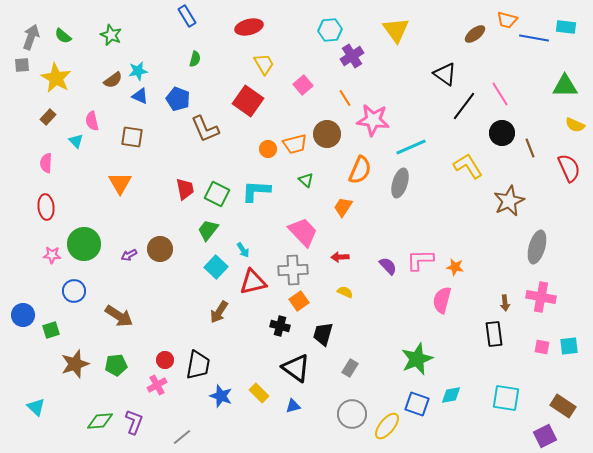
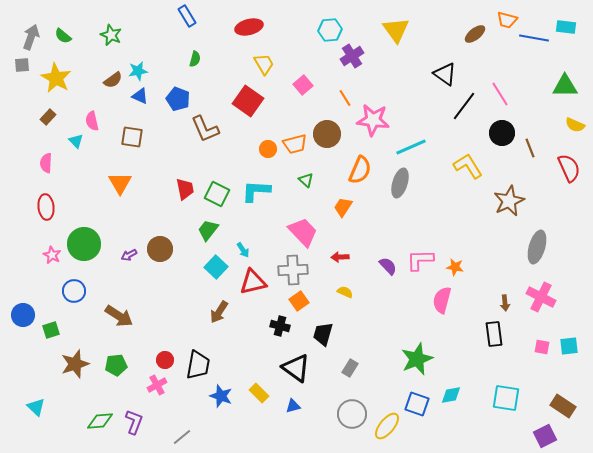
pink star at (52, 255): rotated 24 degrees clockwise
pink cross at (541, 297): rotated 16 degrees clockwise
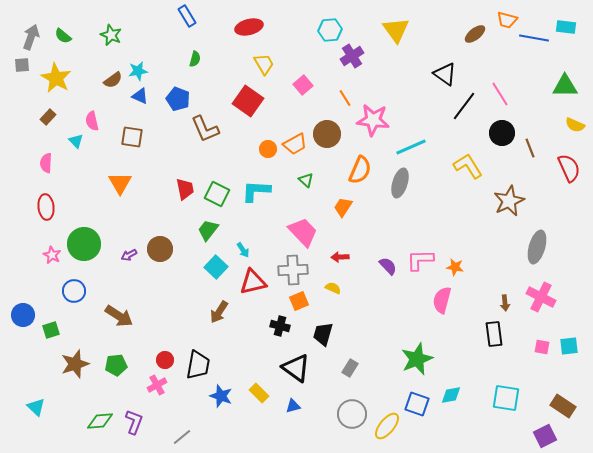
orange trapezoid at (295, 144): rotated 15 degrees counterclockwise
yellow semicircle at (345, 292): moved 12 px left, 4 px up
orange square at (299, 301): rotated 12 degrees clockwise
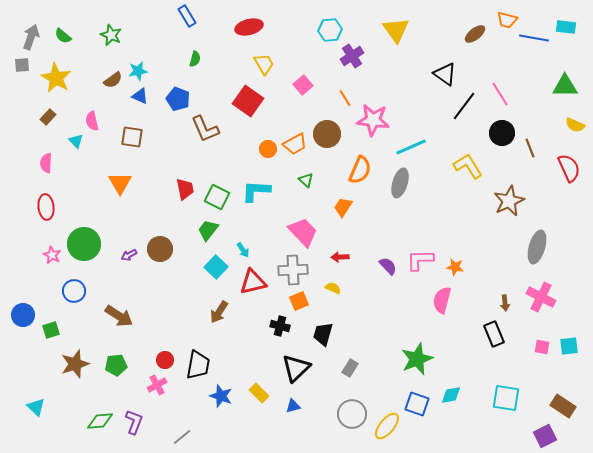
green square at (217, 194): moved 3 px down
black rectangle at (494, 334): rotated 15 degrees counterclockwise
black triangle at (296, 368): rotated 40 degrees clockwise
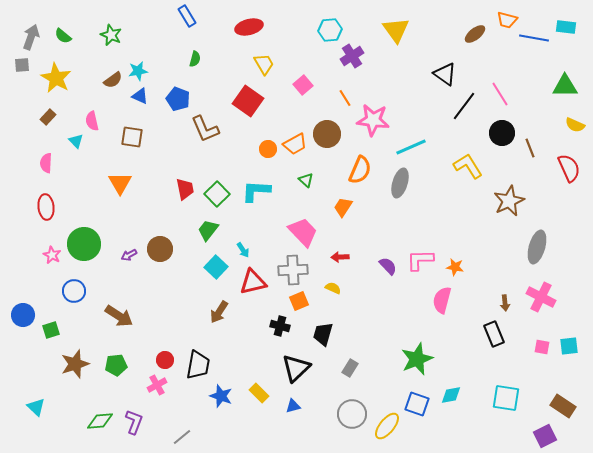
green square at (217, 197): moved 3 px up; rotated 20 degrees clockwise
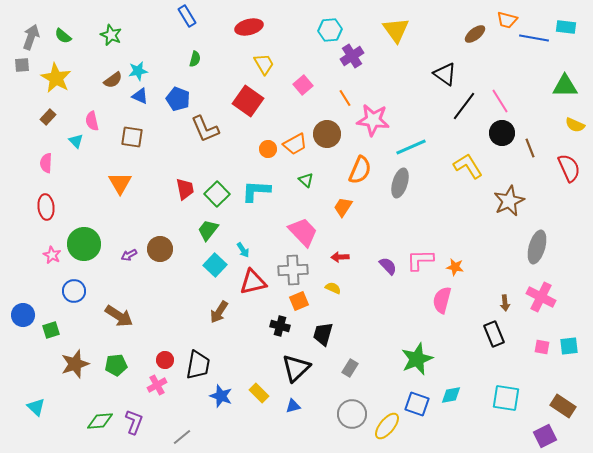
pink line at (500, 94): moved 7 px down
cyan square at (216, 267): moved 1 px left, 2 px up
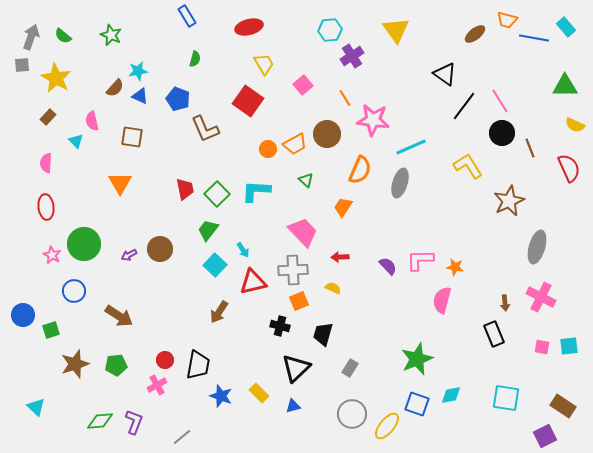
cyan rectangle at (566, 27): rotated 42 degrees clockwise
brown semicircle at (113, 80): moved 2 px right, 8 px down; rotated 12 degrees counterclockwise
